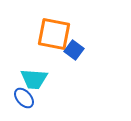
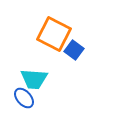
orange square: rotated 16 degrees clockwise
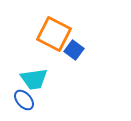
cyan trapezoid: rotated 12 degrees counterclockwise
blue ellipse: moved 2 px down
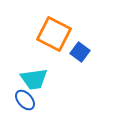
blue square: moved 6 px right, 2 px down
blue ellipse: moved 1 px right
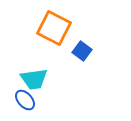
orange square: moved 6 px up
blue square: moved 2 px right, 1 px up
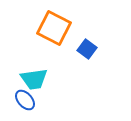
blue square: moved 5 px right, 2 px up
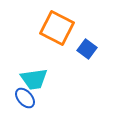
orange square: moved 3 px right
blue ellipse: moved 2 px up
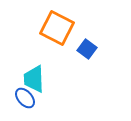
cyan trapezoid: rotated 96 degrees clockwise
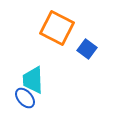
cyan trapezoid: moved 1 px left, 1 px down
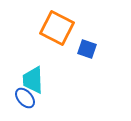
blue square: rotated 18 degrees counterclockwise
